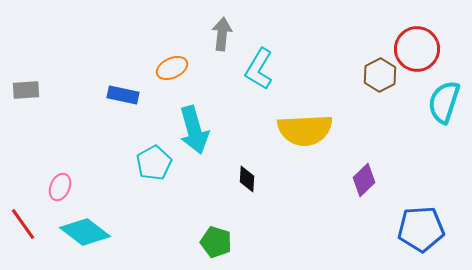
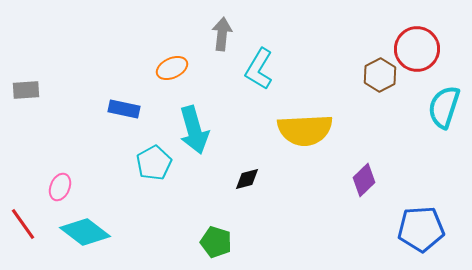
blue rectangle: moved 1 px right, 14 px down
cyan semicircle: moved 5 px down
black diamond: rotated 72 degrees clockwise
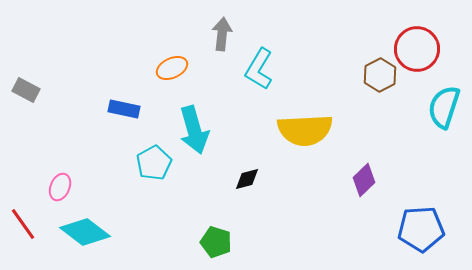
gray rectangle: rotated 32 degrees clockwise
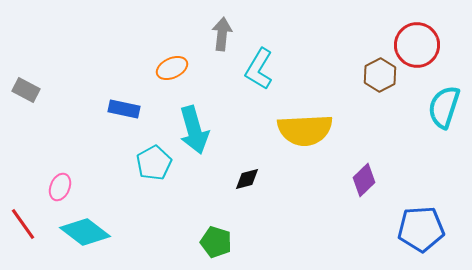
red circle: moved 4 px up
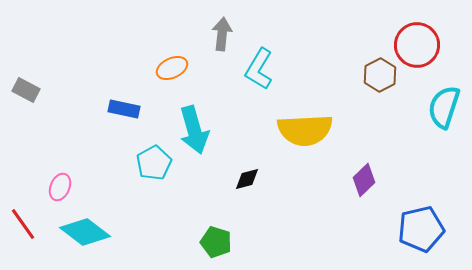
blue pentagon: rotated 9 degrees counterclockwise
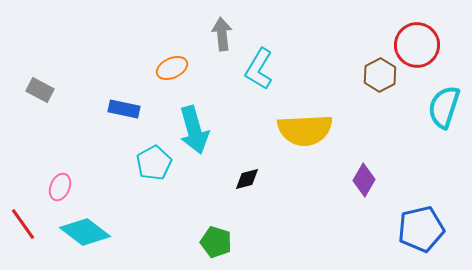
gray arrow: rotated 12 degrees counterclockwise
gray rectangle: moved 14 px right
purple diamond: rotated 16 degrees counterclockwise
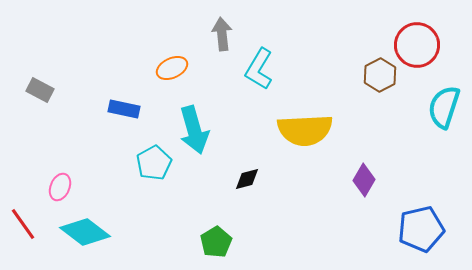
green pentagon: rotated 24 degrees clockwise
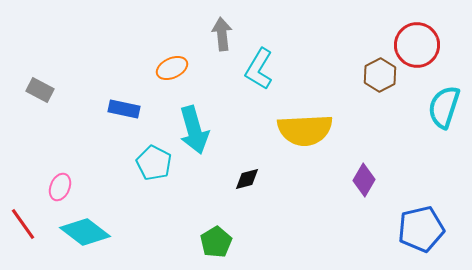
cyan pentagon: rotated 16 degrees counterclockwise
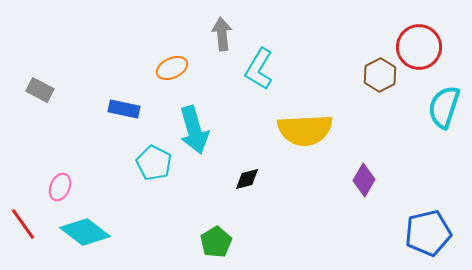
red circle: moved 2 px right, 2 px down
blue pentagon: moved 7 px right, 4 px down
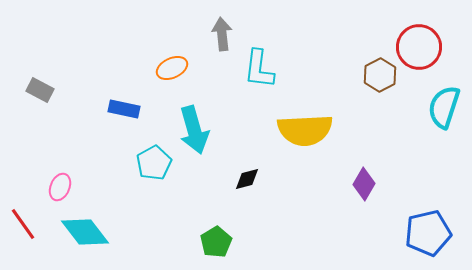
cyan L-shape: rotated 24 degrees counterclockwise
cyan pentagon: rotated 16 degrees clockwise
purple diamond: moved 4 px down
cyan diamond: rotated 15 degrees clockwise
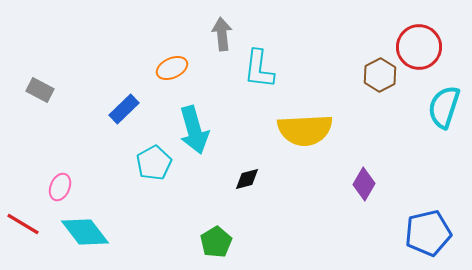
blue rectangle: rotated 56 degrees counterclockwise
red line: rotated 24 degrees counterclockwise
